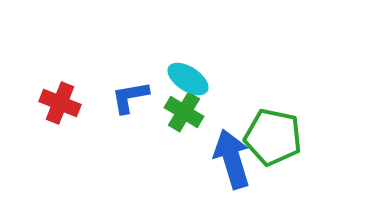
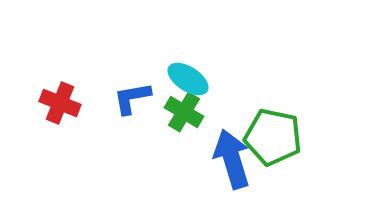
blue L-shape: moved 2 px right, 1 px down
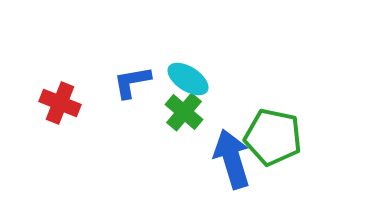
blue L-shape: moved 16 px up
green cross: rotated 9 degrees clockwise
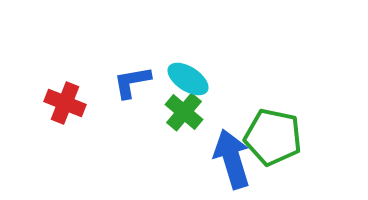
red cross: moved 5 px right
